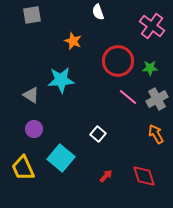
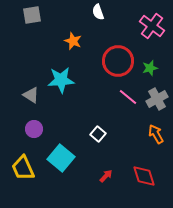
green star: rotated 14 degrees counterclockwise
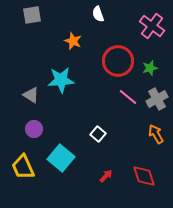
white semicircle: moved 2 px down
yellow trapezoid: moved 1 px up
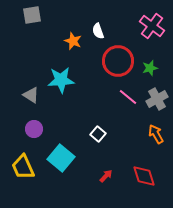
white semicircle: moved 17 px down
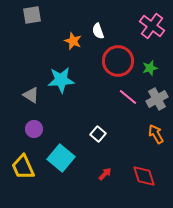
red arrow: moved 1 px left, 2 px up
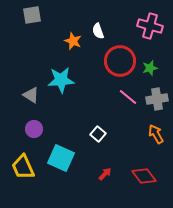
pink cross: moved 2 px left; rotated 20 degrees counterclockwise
red circle: moved 2 px right
gray cross: rotated 20 degrees clockwise
cyan square: rotated 16 degrees counterclockwise
red diamond: rotated 20 degrees counterclockwise
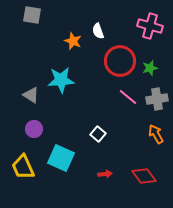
gray square: rotated 18 degrees clockwise
red arrow: rotated 40 degrees clockwise
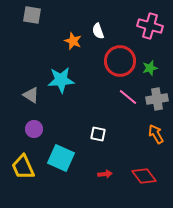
white square: rotated 28 degrees counterclockwise
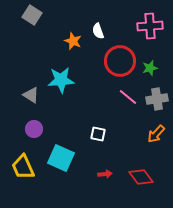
gray square: rotated 24 degrees clockwise
pink cross: rotated 20 degrees counterclockwise
orange arrow: rotated 108 degrees counterclockwise
red diamond: moved 3 px left, 1 px down
